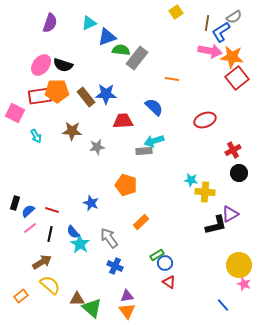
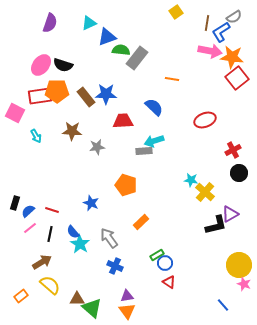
yellow cross at (205, 192): rotated 36 degrees clockwise
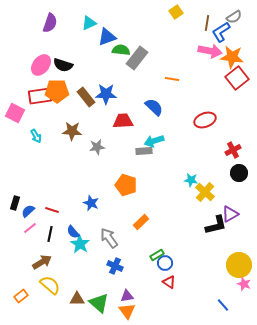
green triangle at (92, 308): moved 7 px right, 5 px up
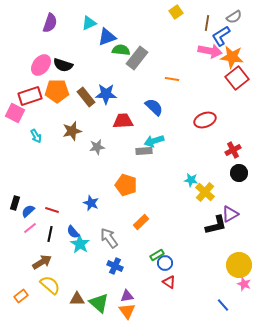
blue L-shape at (221, 32): moved 4 px down
red rectangle at (40, 96): moved 10 px left; rotated 10 degrees counterclockwise
brown star at (72, 131): rotated 18 degrees counterclockwise
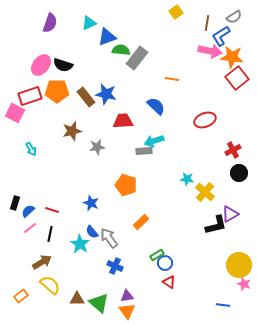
blue star at (106, 94): rotated 10 degrees clockwise
blue semicircle at (154, 107): moved 2 px right, 1 px up
cyan arrow at (36, 136): moved 5 px left, 13 px down
cyan star at (191, 180): moved 4 px left, 1 px up
blue semicircle at (73, 232): moved 19 px right
blue line at (223, 305): rotated 40 degrees counterclockwise
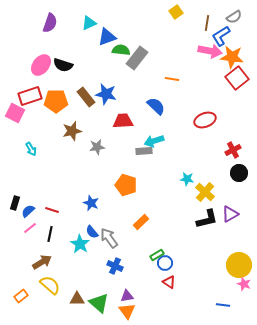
orange pentagon at (57, 91): moved 1 px left, 10 px down
black L-shape at (216, 225): moved 9 px left, 6 px up
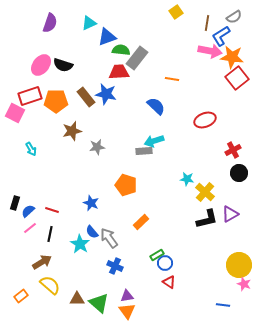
red trapezoid at (123, 121): moved 4 px left, 49 px up
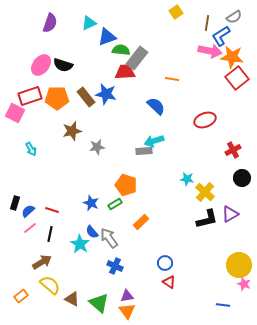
red trapezoid at (119, 72): moved 6 px right
orange pentagon at (56, 101): moved 1 px right, 3 px up
black circle at (239, 173): moved 3 px right, 5 px down
green rectangle at (157, 255): moved 42 px left, 51 px up
brown triangle at (77, 299): moved 5 px left; rotated 28 degrees clockwise
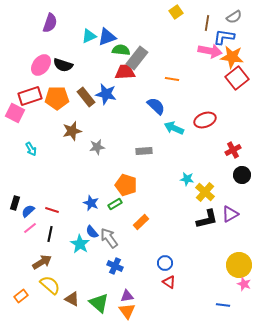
cyan triangle at (89, 23): moved 13 px down
blue L-shape at (221, 36): moved 3 px right, 1 px down; rotated 40 degrees clockwise
cyan arrow at (154, 141): moved 20 px right, 13 px up; rotated 42 degrees clockwise
black circle at (242, 178): moved 3 px up
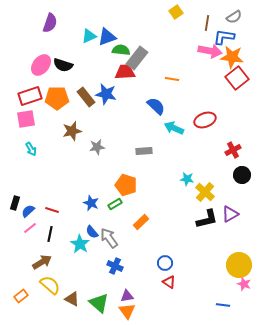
pink square at (15, 113): moved 11 px right, 6 px down; rotated 36 degrees counterclockwise
